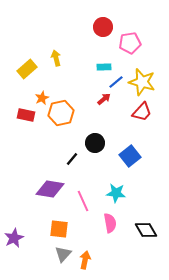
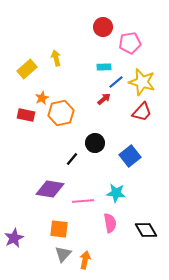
pink line: rotated 70 degrees counterclockwise
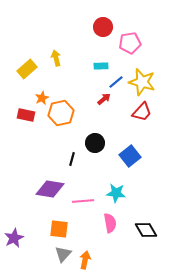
cyan rectangle: moved 3 px left, 1 px up
black line: rotated 24 degrees counterclockwise
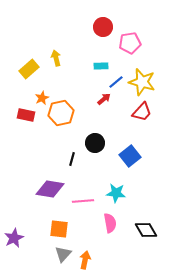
yellow rectangle: moved 2 px right
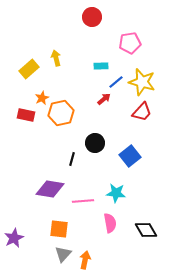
red circle: moved 11 px left, 10 px up
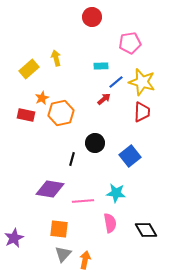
red trapezoid: rotated 40 degrees counterclockwise
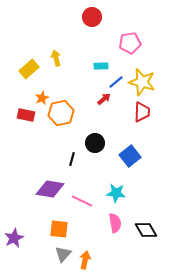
pink line: moved 1 px left; rotated 30 degrees clockwise
pink semicircle: moved 5 px right
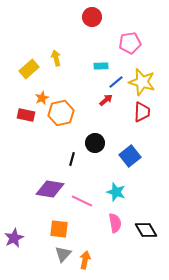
red arrow: moved 2 px right, 1 px down
cyan star: moved 1 px up; rotated 12 degrees clockwise
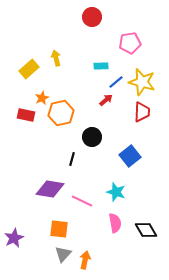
black circle: moved 3 px left, 6 px up
